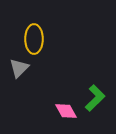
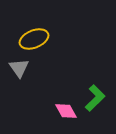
yellow ellipse: rotated 68 degrees clockwise
gray triangle: rotated 20 degrees counterclockwise
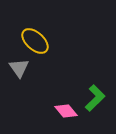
yellow ellipse: moved 1 px right, 2 px down; rotated 64 degrees clockwise
pink diamond: rotated 10 degrees counterclockwise
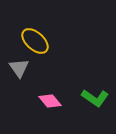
green L-shape: rotated 80 degrees clockwise
pink diamond: moved 16 px left, 10 px up
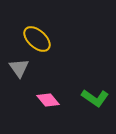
yellow ellipse: moved 2 px right, 2 px up
pink diamond: moved 2 px left, 1 px up
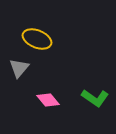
yellow ellipse: rotated 20 degrees counterclockwise
gray triangle: rotated 15 degrees clockwise
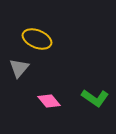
pink diamond: moved 1 px right, 1 px down
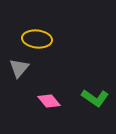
yellow ellipse: rotated 16 degrees counterclockwise
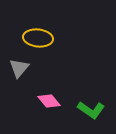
yellow ellipse: moved 1 px right, 1 px up
green L-shape: moved 4 px left, 12 px down
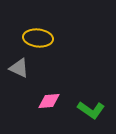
gray triangle: rotated 45 degrees counterclockwise
pink diamond: rotated 55 degrees counterclockwise
